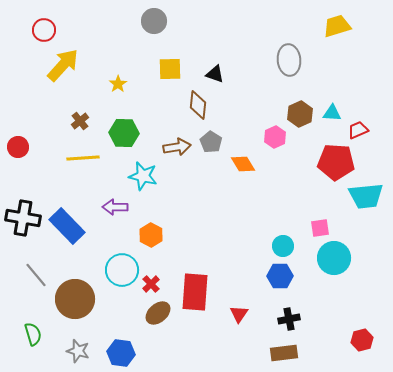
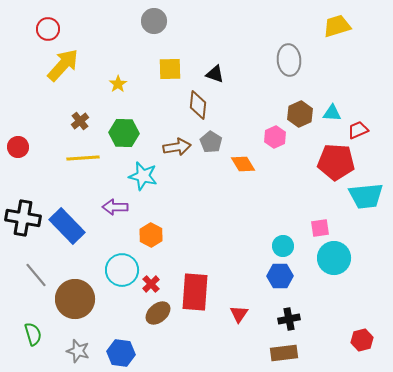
red circle at (44, 30): moved 4 px right, 1 px up
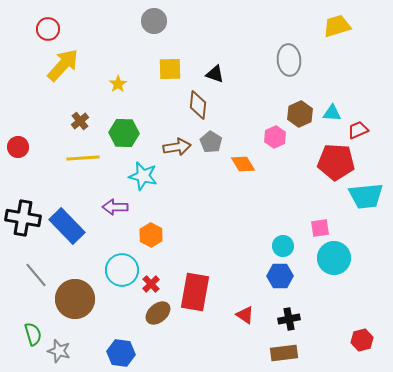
red rectangle at (195, 292): rotated 6 degrees clockwise
red triangle at (239, 314): moved 6 px right, 1 px down; rotated 30 degrees counterclockwise
gray star at (78, 351): moved 19 px left
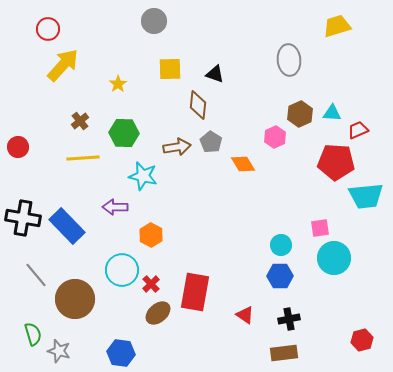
cyan circle at (283, 246): moved 2 px left, 1 px up
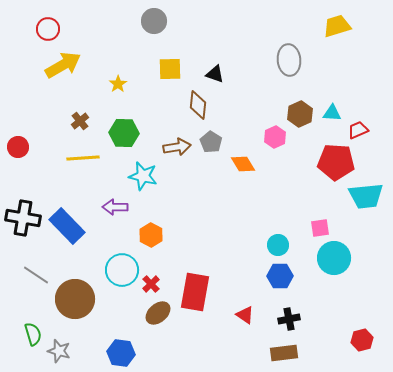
yellow arrow at (63, 65): rotated 18 degrees clockwise
cyan circle at (281, 245): moved 3 px left
gray line at (36, 275): rotated 16 degrees counterclockwise
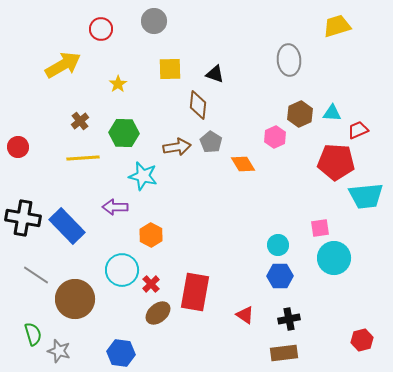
red circle at (48, 29): moved 53 px right
